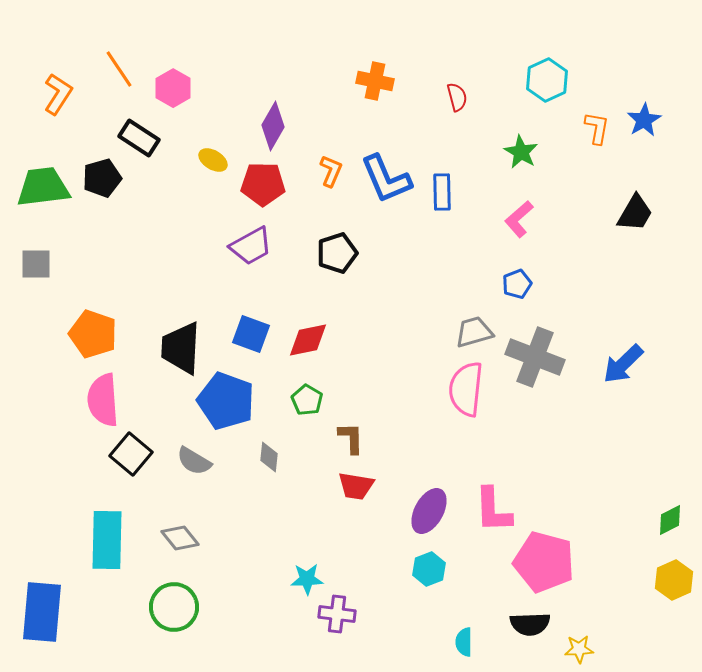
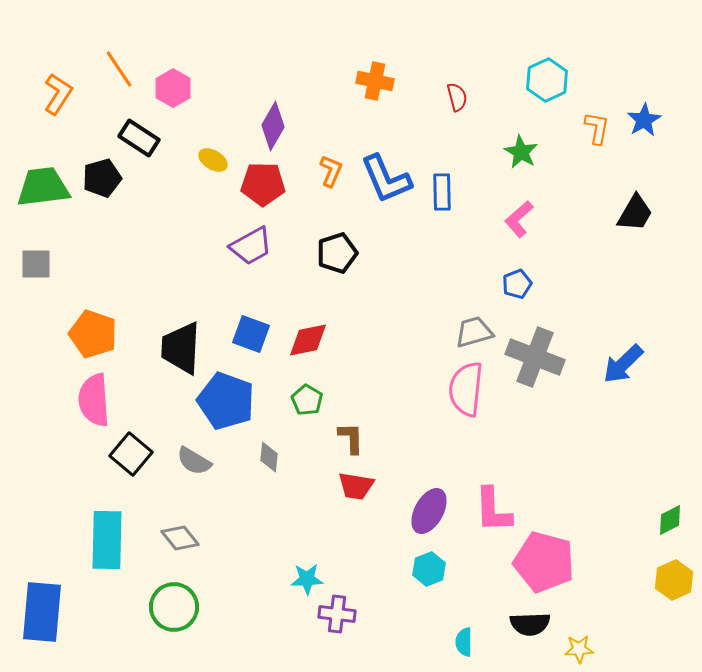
pink semicircle at (103, 400): moved 9 px left
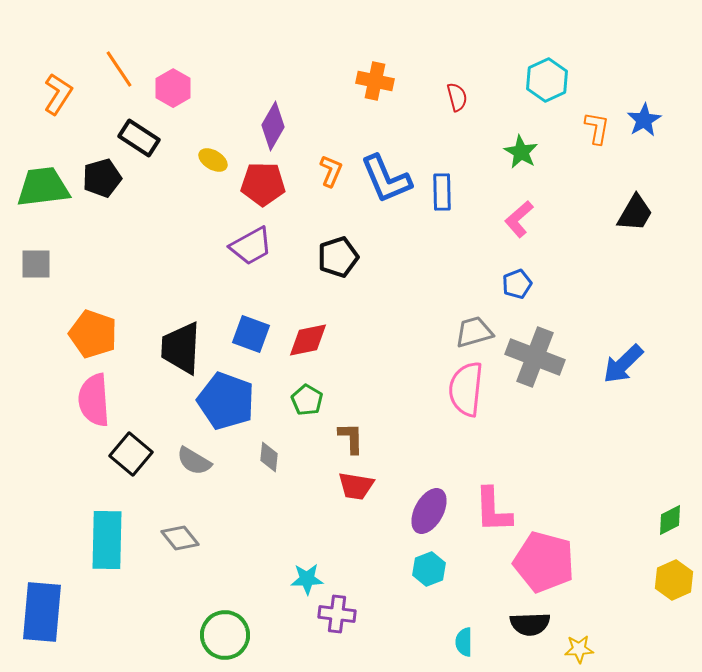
black pentagon at (337, 253): moved 1 px right, 4 px down
green circle at (174, 607): moved 51 px right, 28 px down
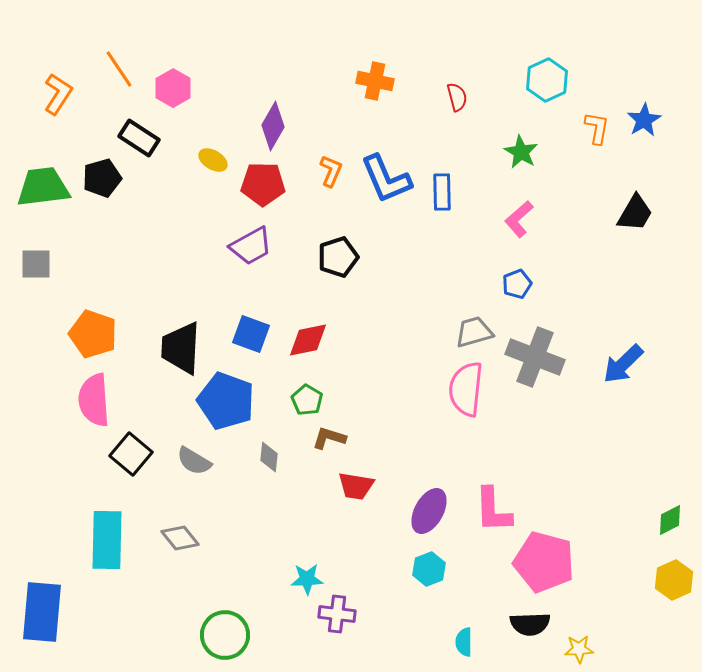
brown L-shape at (351, 438): moved 22 px left; rotated 72 degrees counterclockwise
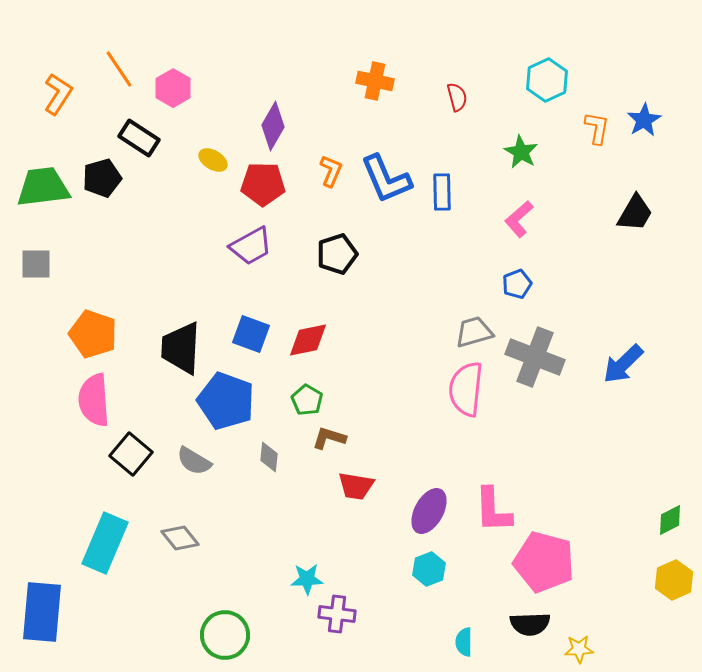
black pentagon at (338, 257): moved 1 px left, 3 px up
cyan rectangle at (107, 540): moved 2 px left, 3 px down; rotated 22 degrees clockwise
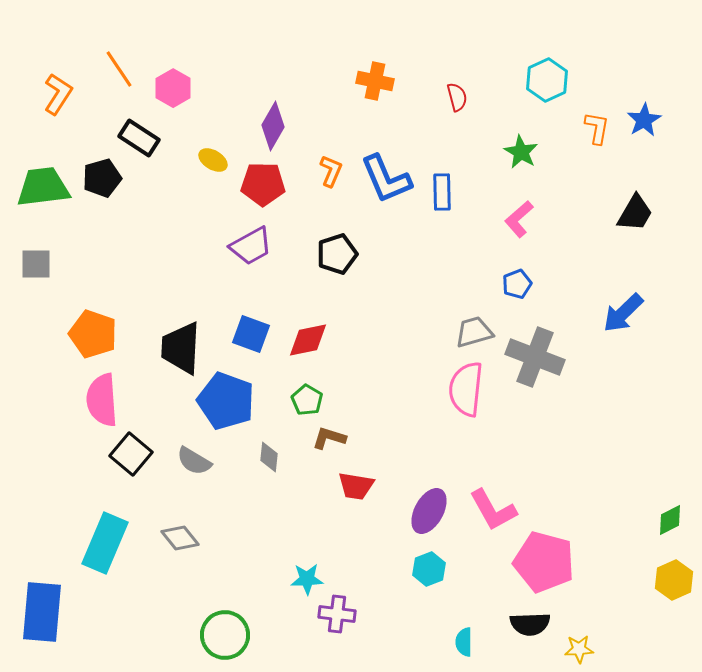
blue arrow at (623, 364): moved 51 px up
pink semicircle at (94, 400): moved 8 px right
pink L-shape at (493, 510): rotated 27 degrees counterclockwise
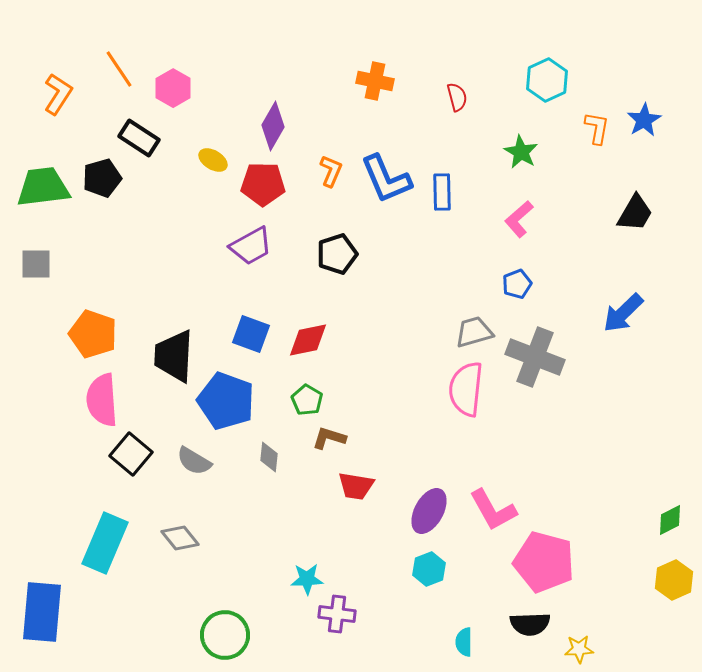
black trapezoid at (181, 348): moved 7 px left, 8 px down
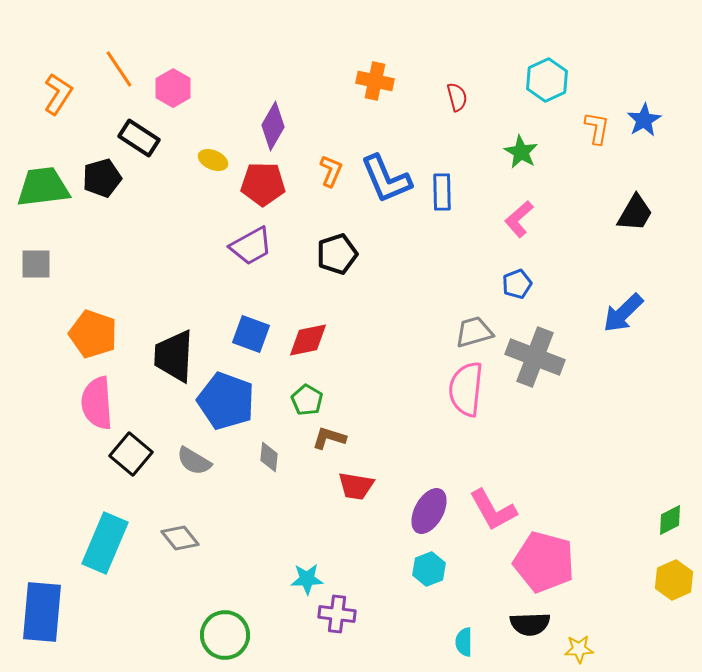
yellow ellipse at (213, 160): rotated 8 degrees counterclockwise
pink semicircle at (102, 400): moved 5 px left, 3 px down
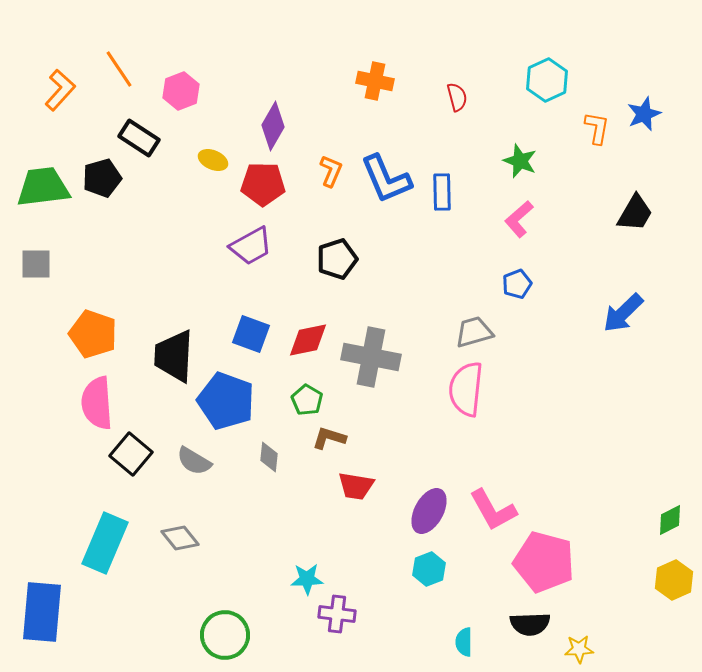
pink hexagon at (173, 88): moved 8 px right, 3 px down; rotated 9 degrees clockwise
orange L-shape at (58, 94): moved 2 px right, 4 px up; rotated 9 degrees clockwise
blue star at (644, 120): moved 6 px up; rotated 8 degrees clockwise
green star at (521, 152): moved 1 px left, 9 px down; rotated 8 degrees counterclockwise
black pentagon at (337, 254): moved 5 px down
gray cross at (535, 357): moved 164 px left; rotated 10 degrees counterclockwise
